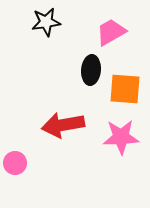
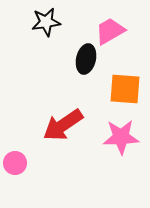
pink trapezoid: moved 1 px left, 1 px up
black ellipse: moved 5 px left, 11 px up; rotated 8 degrees clockwise
red arrow: rotated 24 degrees counterclockwise
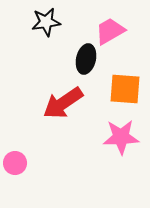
red arrow: moved 22 px up
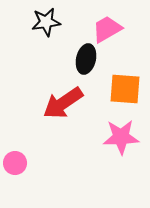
pink trapezoid: moved 3 px left, 2 px up
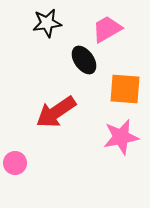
black star: moved 1 px right, 1 px down
black ellipse: moved 2 px left, 1 px down; rotated 48 degrees counterclockwise
red arrow: moved 7 px left, 9 px down
pink star: rotated 9 degrees counterclockwise
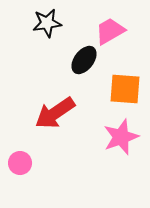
pink trapezoid: moved 3 px right, 2 px down
black ellipse: rotated 72 degrees clockwise
red arrow: moved 1 px left, 1 px down
pink star: rotated 9 degrees counterclockwise
pink circle: moved 5 px right
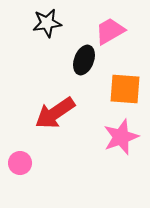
black ellipse: rotated 16 degrees counterclockwise
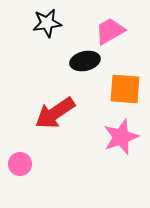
black ellipse: moved 1 px right, 1 px down; rotated 56 degrees clockwise
pink circle: moved 1 px down
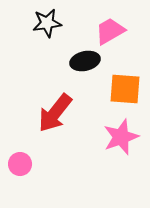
red arrow: rotated 18 degrees counterclockwise
